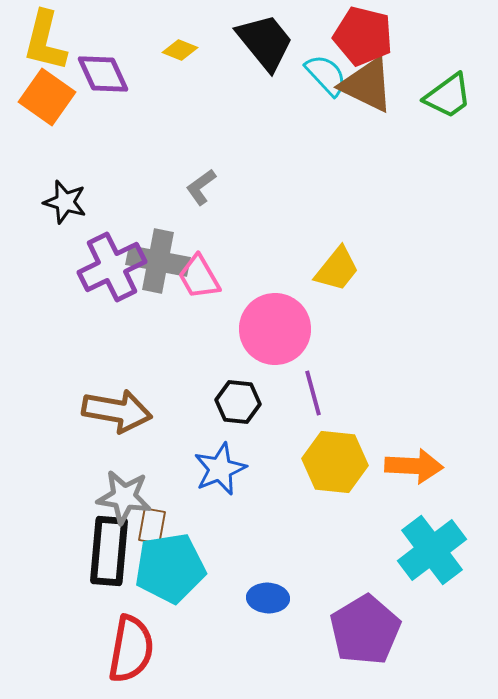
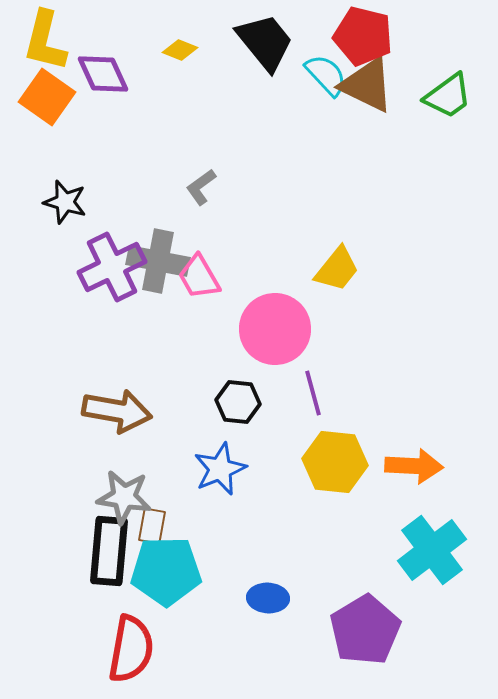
cyan pentagon: moved 4 px left, 3 px down; rotated 8 degrees clockwise
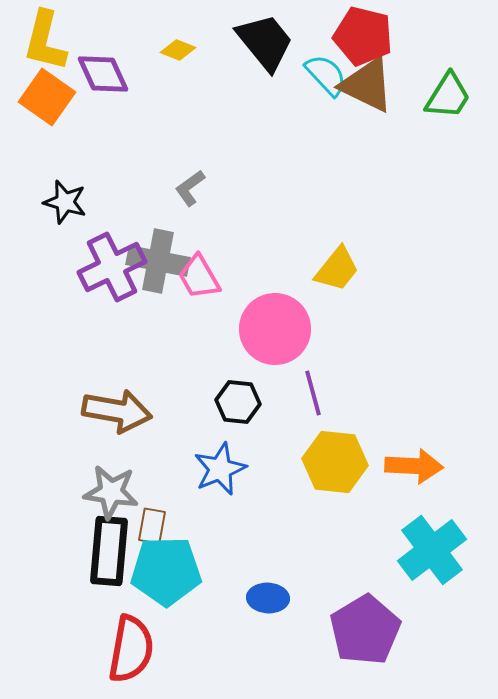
yellow diamond: moved 2 px left
green trapezoid: rotated 22 degrees counterclockwise
gray L-shape: moved 11 px left, 1 px down
gray star: moved 13 px left, 5 px up
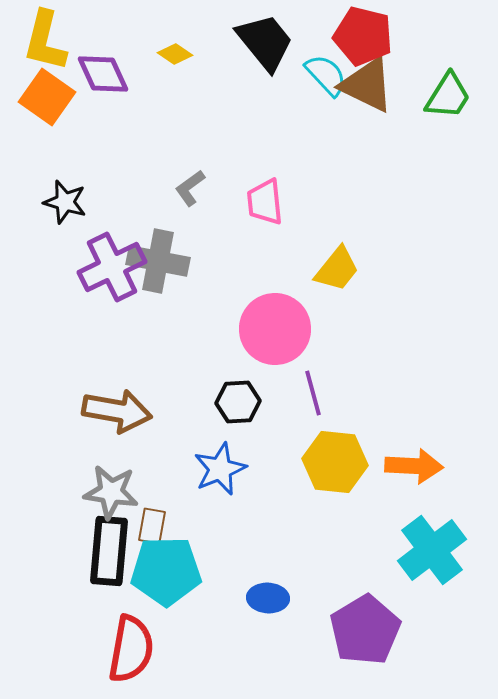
yellow diamond: moved 3 px left, 4 px down; rotated 12 degrees clockwise
pink trapezoid: moved 66 px right, 75 px up; rotated 24 degrees clockwise
black hexagon: rotated 9 degrees counterclockwise
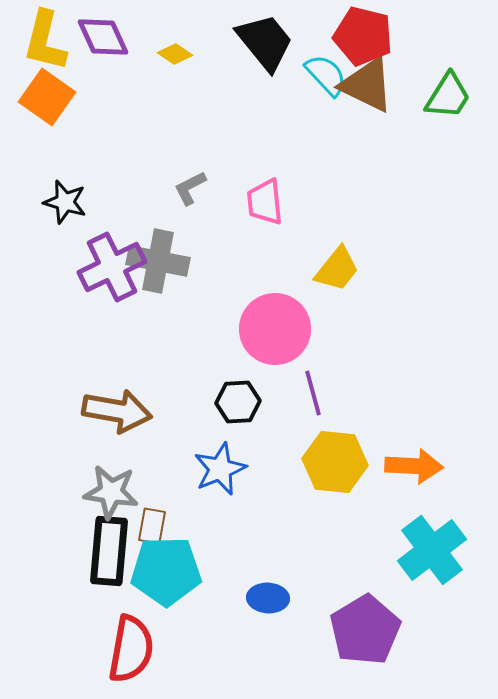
purple diamond: moved 37 px up
gray L-shape: rotated 9 degrees clockwise
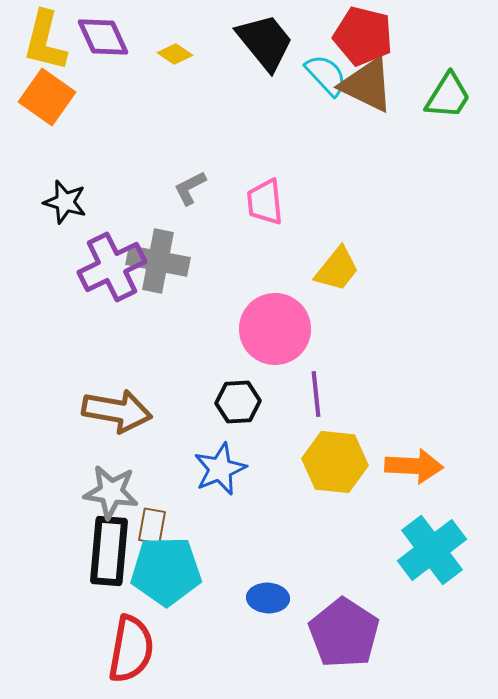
purple line: moved 3 px right, 1 px down; rotated 9 degrees clockwise
purple pentagon: moved 21 px left, 3 px down; rotated 8 degrees counterclockwise
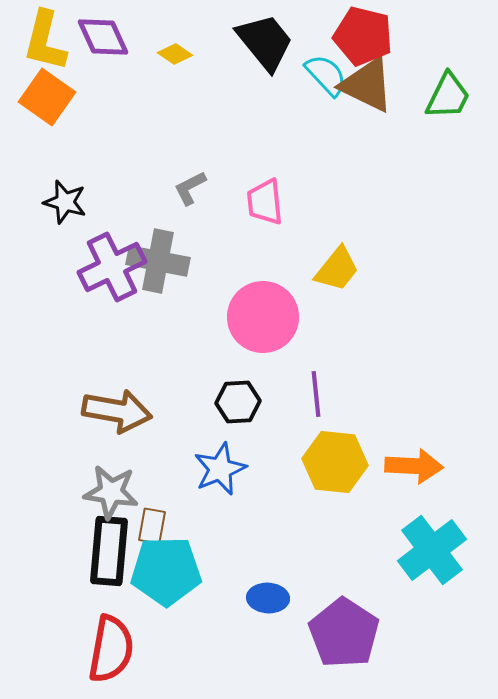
green trapezoid: rotated 6 degrees counterclockwise
pink circle: moved 12 px left, 12 px up
red semicircle: moved 20 px left
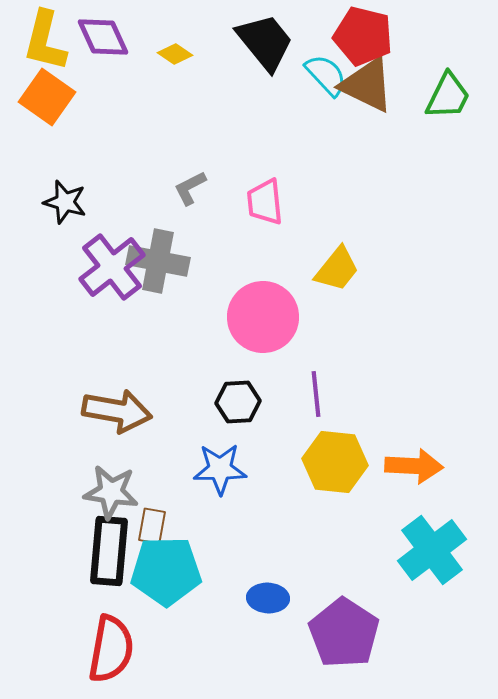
purple cross: rotated 12 degrees counterclockwise
blue star: rotated 22 degrees clockwise
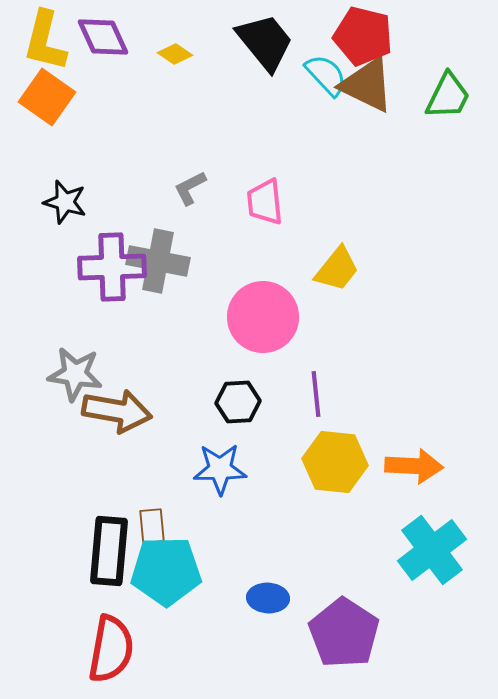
purple cross: rotated 36 degrees clockwise
gray star: moved 36 px left, 118 px up
brown rectangle: rotated 15 degrees counterclockwise
